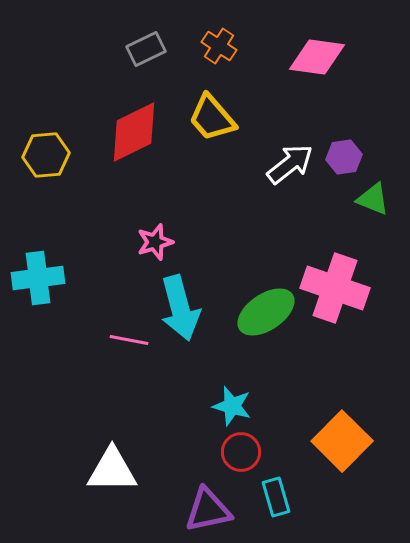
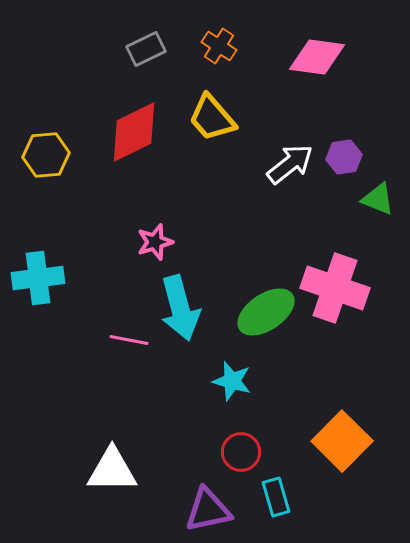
green triangle: moved 5 px right
cyan star: moved 25 px up
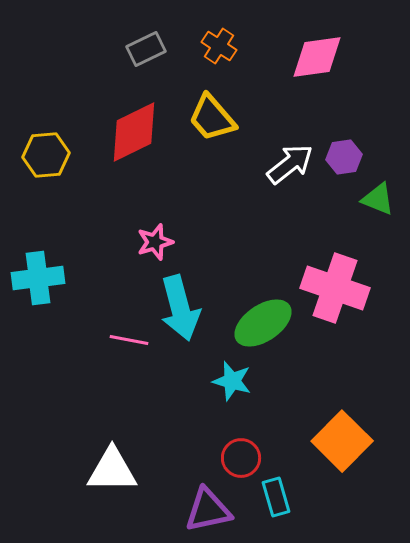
pink diamond: rotated 16 degrees counterclockwise
green ellipse: moved 3 px left, 11 px down
red circle: moved 6 px down
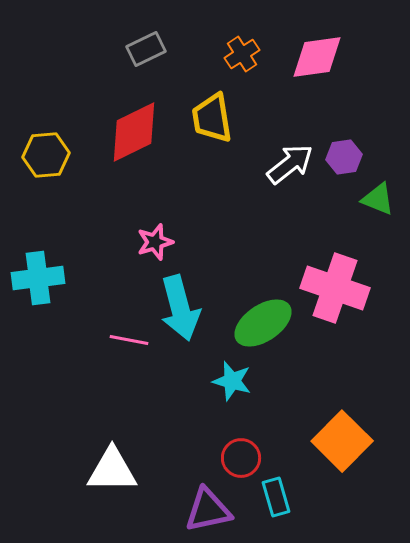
orange cross: moved 23 px right, 8 px down; rotated 24 degrees clockwise
yellow trapezoid: rotated 32 degrees clockwise
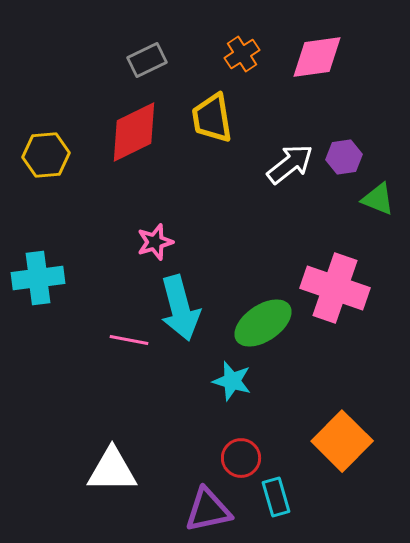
gray rectangle: moved 1 px right, 11 px down
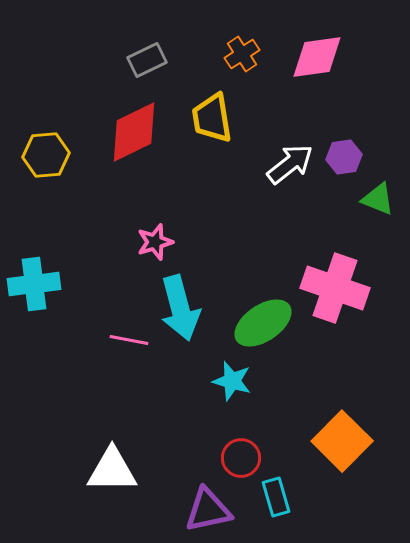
cyan cross: moved 4 px left, 6 px down
